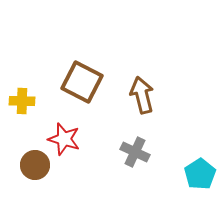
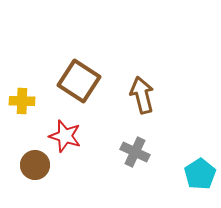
brown square: moved 3 px left, 1 px up; rotated 6 degrees clockwise
red star: moved 1 px right, 3 px up
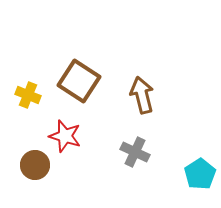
yellow cross: moved 6 px right, 6 px up; rotated 20 degrees clockwise
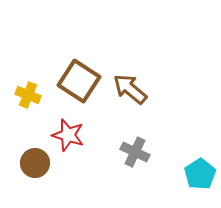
brown arrow: moved 12 px left, 6 px up; rotated 36 degrees counterclockwise
red star: moved 3 px right, 1 px up
brown circle: moved 2 px up
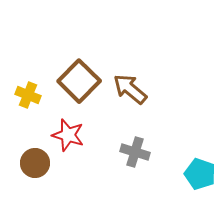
brown square: rotated 12 degrees clockwise
gray cross: rotated 8 degrees counterclockwise
cyan pentagon: rotated 20 degrees counterclockwise
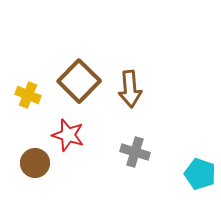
brown arrow: rotated 135 degrees counterclockwise
